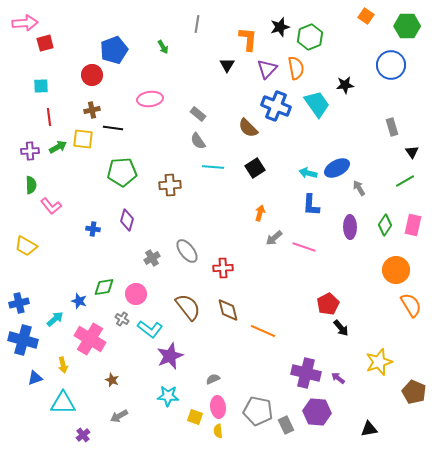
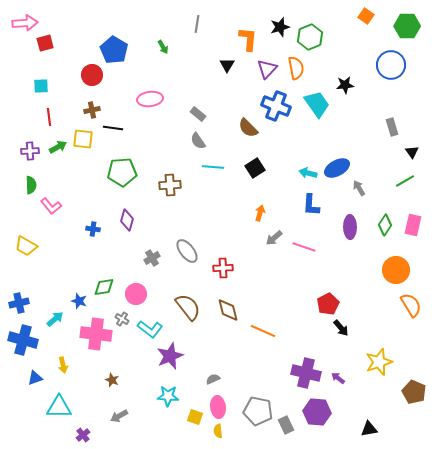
blue pentagon at (114, 50): rotated 20 degrees counterclockwise
pink cross at (90, 339): moved 6 px right, 5 px up; rotated 24 degrees counterclockwise
cyan triangle at (63, 403): moved 4 px left, 4 px down
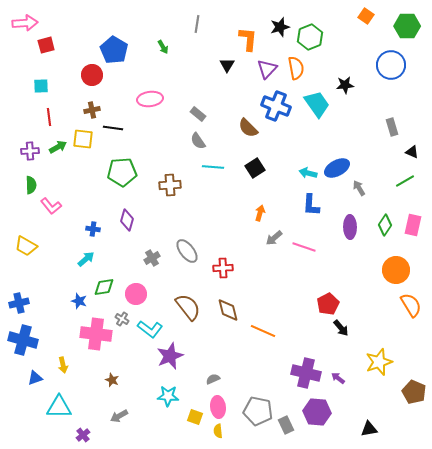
red square at (45, 43): moved 1 px right, 2 px down
black triangle at (412, 152): rotated 32 degrees counterclockwise
cyan arrow at (55, 319): moved 31 px right, 60 px up
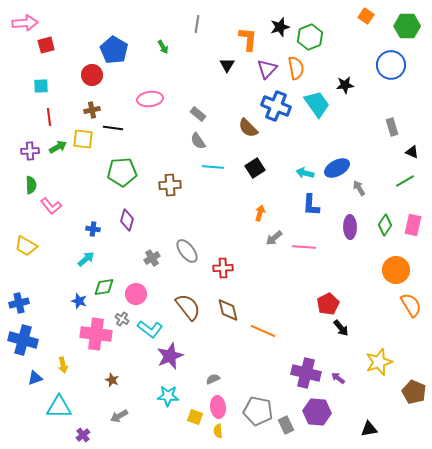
cyan arrow at (308, 173): moved 3 px left
pink line at (304, 247): rotated 15 degrees counterclockwise
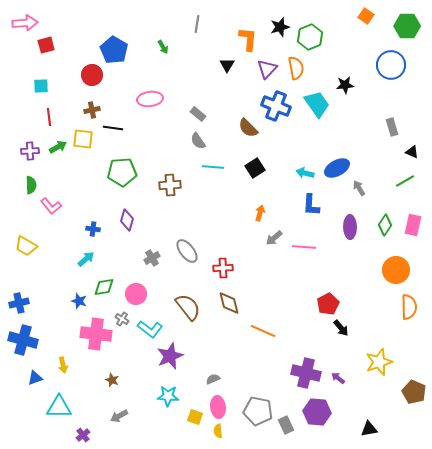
orange semicircle at (411, 305): moved 2 px left, 2 px down; rotated 30 degrees clockwise
brown diamond at (228, 310): moved 1 px right, 7 px up
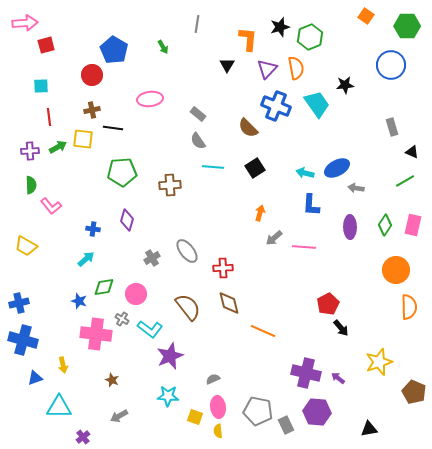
gray arrow at (359, 188): moved 3 px left; rotated 49 degrees counterclockwise
purple cross at (83, 435): moved 2 px down
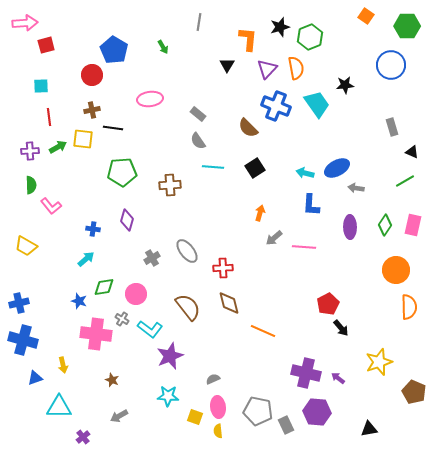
gray line at (197, 24): moved 2 px right, 2 px up
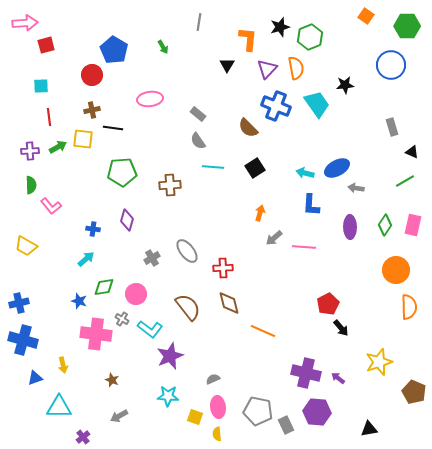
yellow semicircle at (218, 431): moved 1 px left, 3 px down
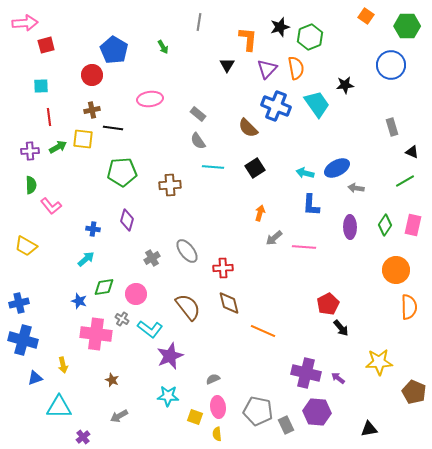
yellow star at (379, 362): rotated 16 degrees clockwise
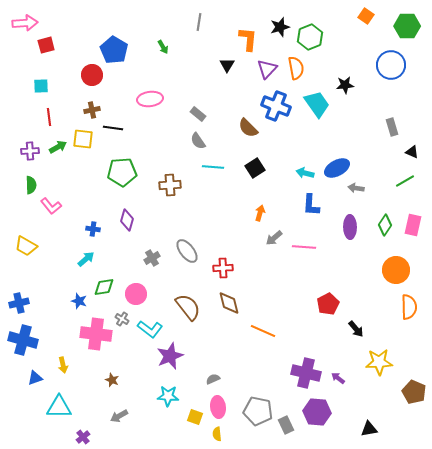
black arrow at (341, 328): moved 15 px right, 1 px down
